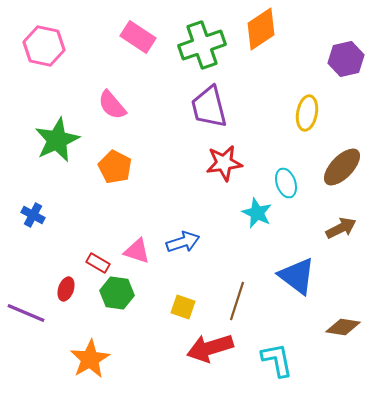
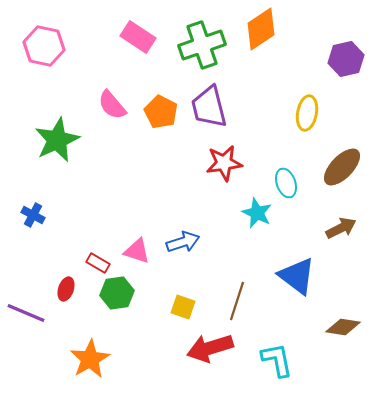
orange pentagon: moved 46 px right, 55 px up
green hexagon: rotated 16 degrees counterclockwise
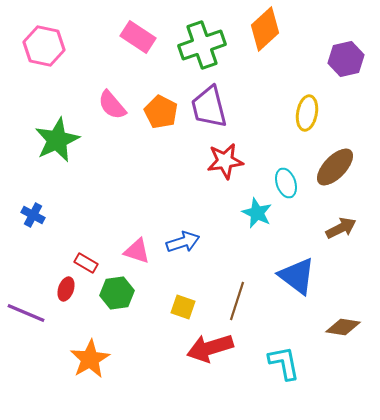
orange diamond: moved 4 px right; rotated 9 degrees counterclockwise
red star: moved 1 px right, 2 px up
brown ellipse: moved 7 px left
red rectangle: moved 12 px left
cyan L-shape: moved 7 px right, 3 px down
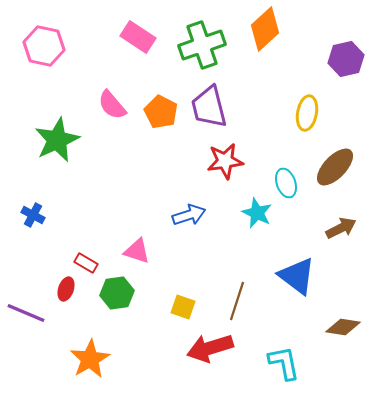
blue arrow: moved 6 px right, 27 px up
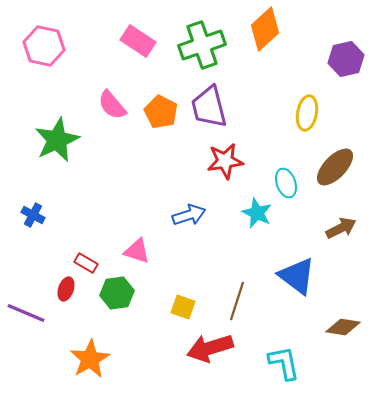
pink rectangle: moved 4 px down
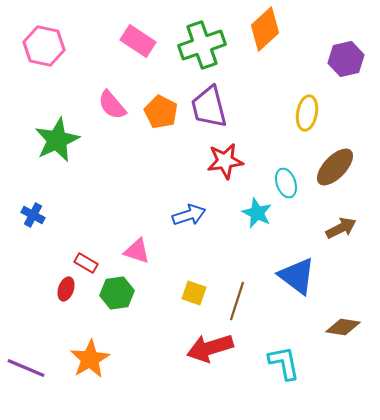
yellow square: moved 11 px right, 14 px up
purple line: moved 55 px down
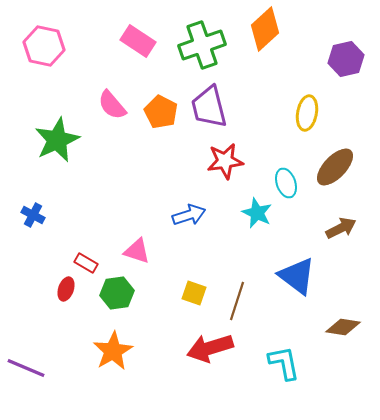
orange star: moved 23 px right, 8 px up
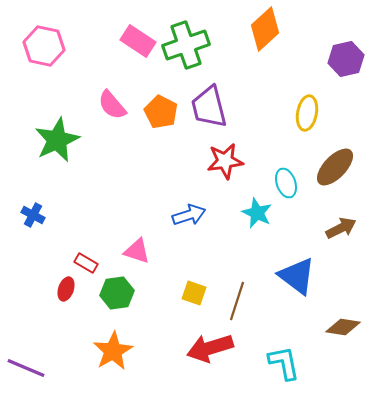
green cross: moved 16 px left
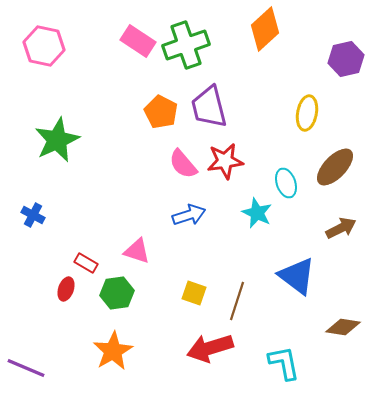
pink semicircle: moved 71 px right, 59 px down
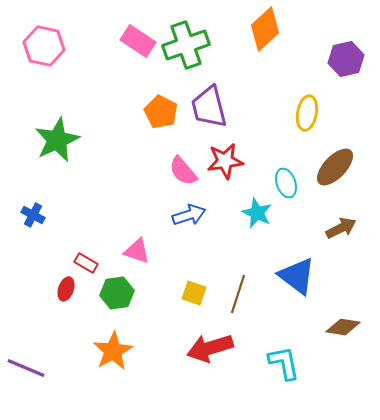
pink semicircle: moved 7 px down
brown line: moved 1 px right, 7 px up
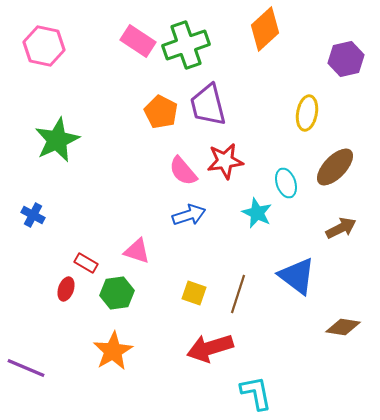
purple trapezoid: moved 1 px left, 2 px up
cyan L-shape: moved 28 px left, 30 px down
